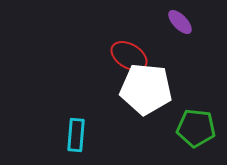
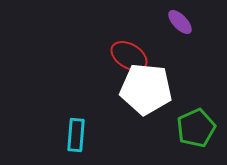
green pentagon: rotated 30 degrees counterclockwise
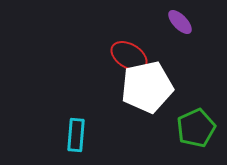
white pentagon: moved 1 px right, 2 px up; rotated 18 degrees counterclockwise
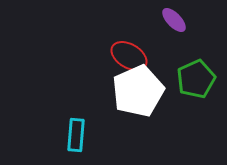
purple ellipse: moved 6 px left, 2 px up
white pentagon: moved 9 px left, 4 px down; rotated 12 degrees counterclockwise
green pentagon: moved 49 px up
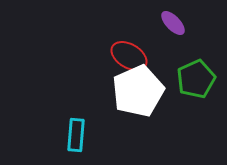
purple ellipse: moved 1 px left, 3 px down
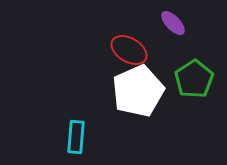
red ellipse: moved 6 px up
green pentagon: moved 2 px left; rotated 9 degrees counterclockwise
cyan rectangle: moved 2 px down
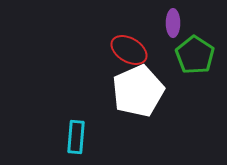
purple ellipse: rotated 44 degrees clockwise
green pentagon: moved 1 px right, 24 px up; rotated 6 degrees counterclockwise
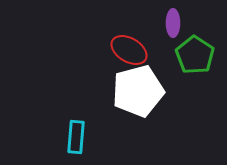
white pentagon: rotated 9 degrees clockwise
